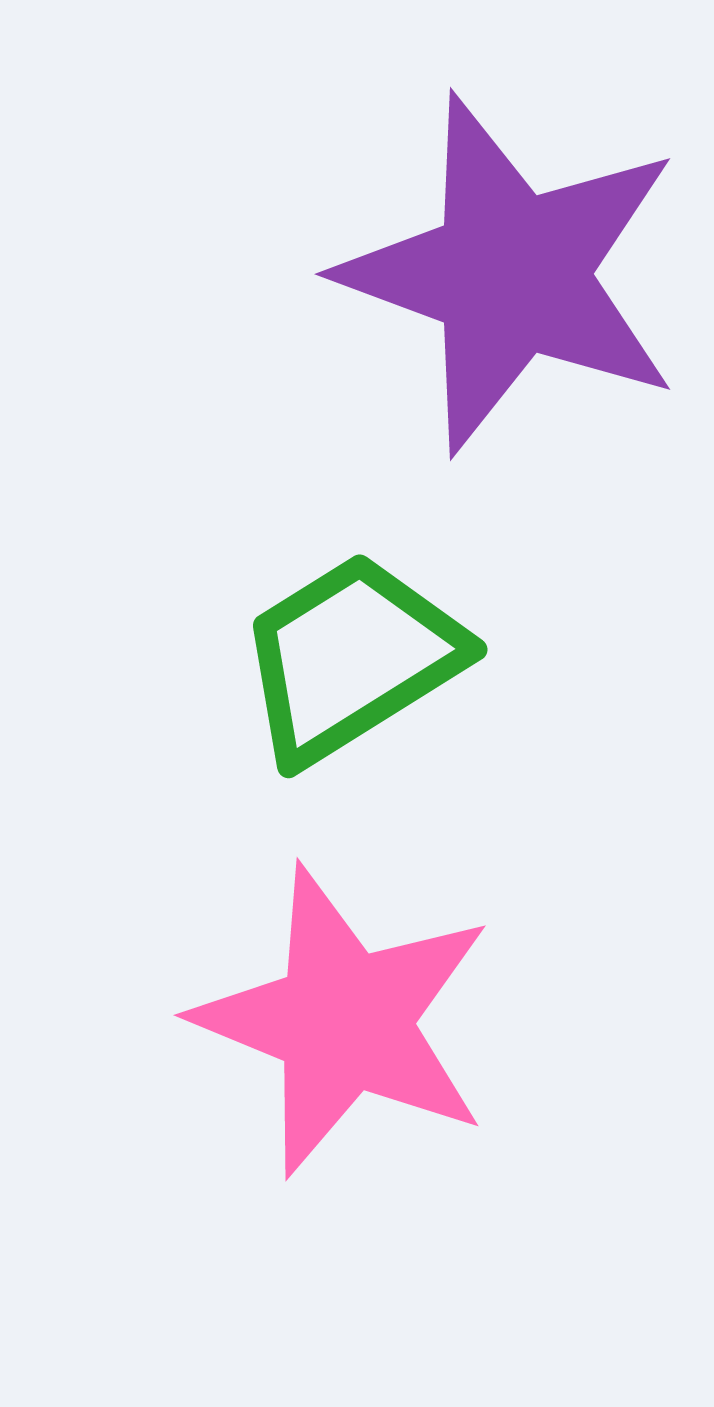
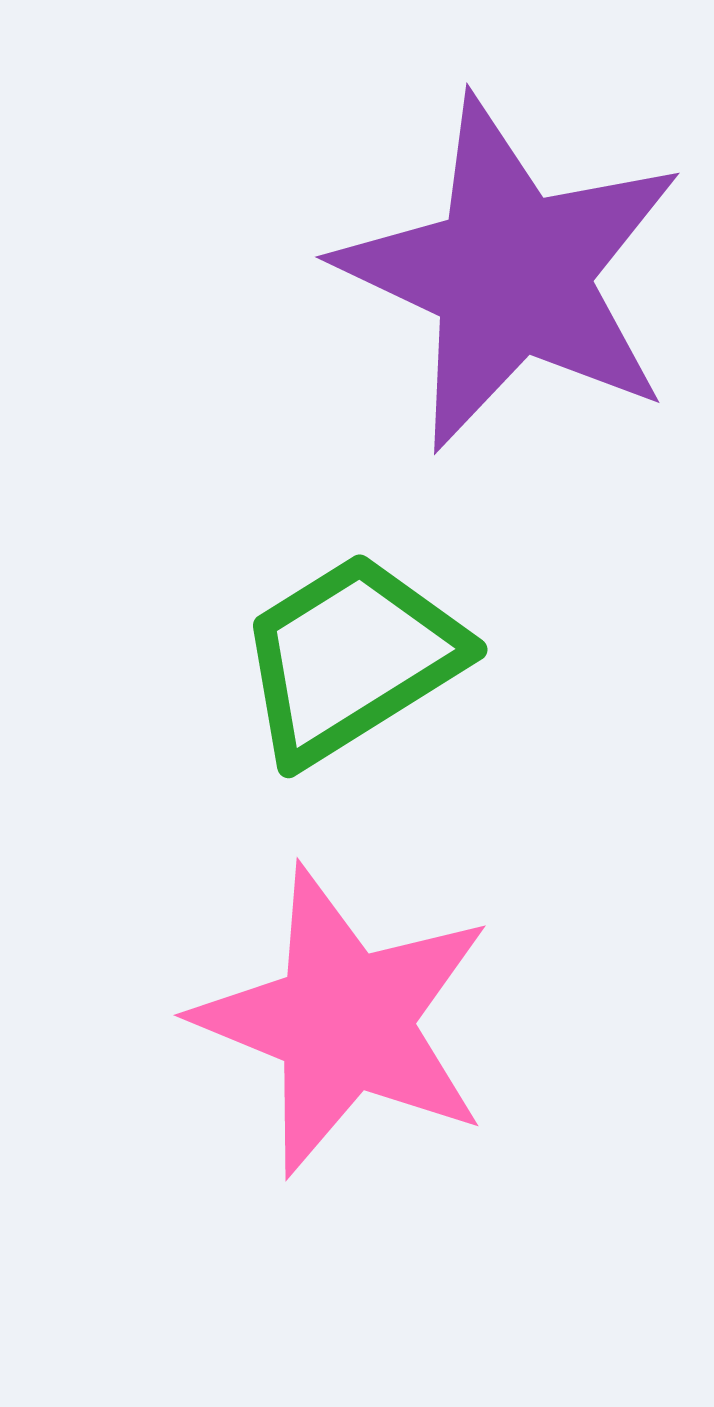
purple star: rotated 5 degrees clockwise
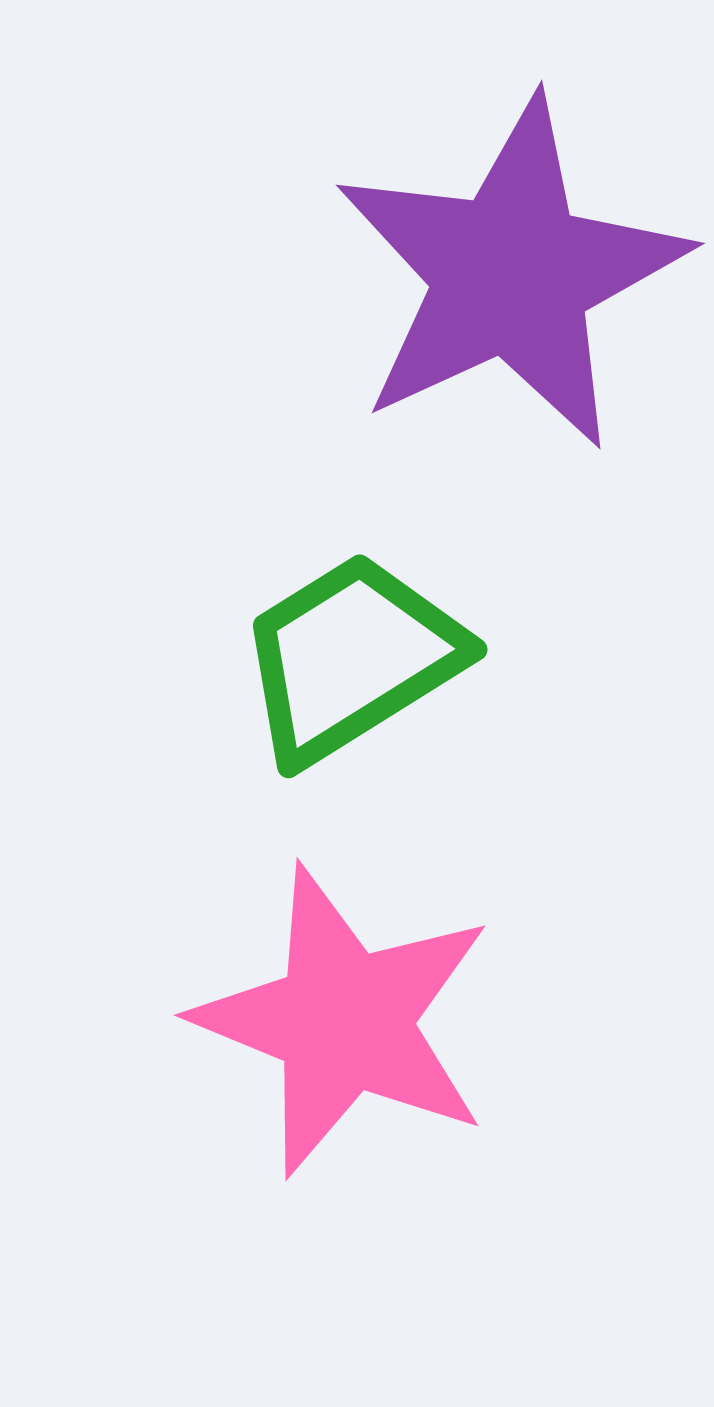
purple star: rotated 22 degrees clockwise
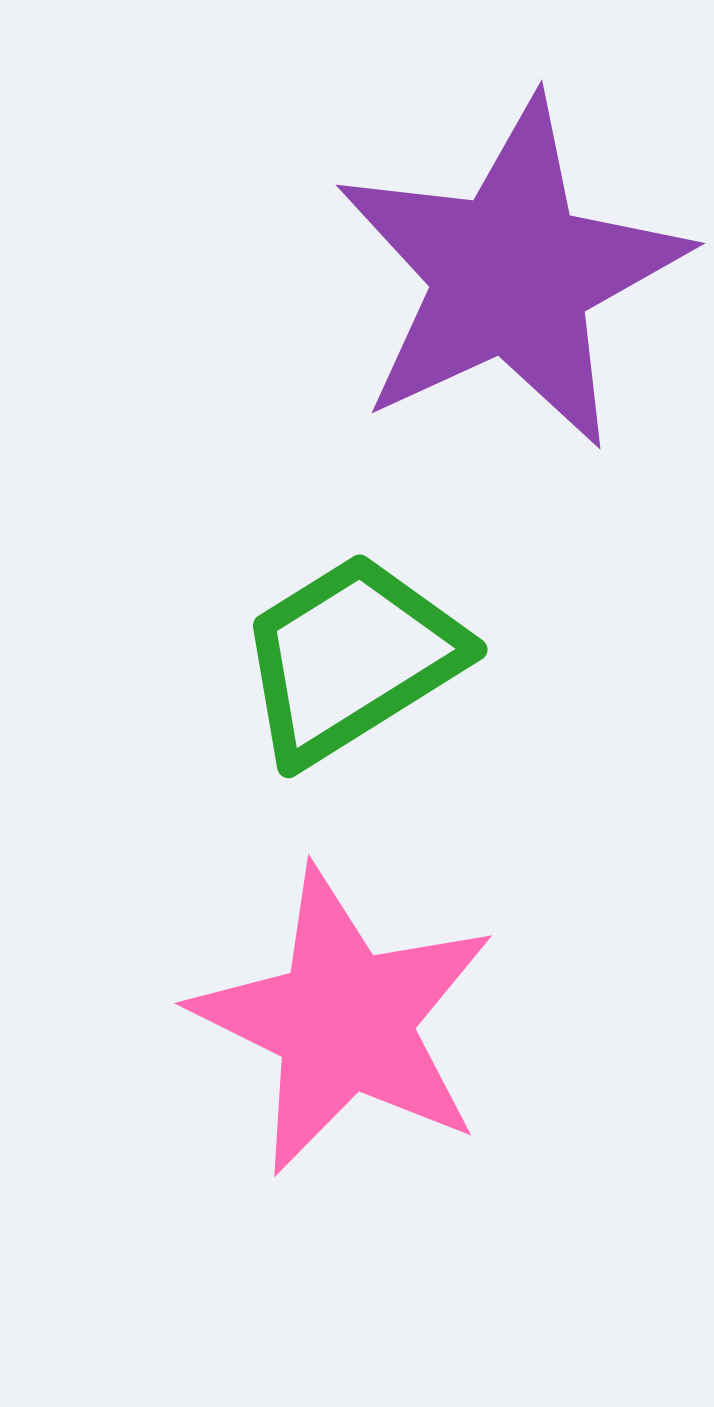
pink star: rotated 4 degrees clockwise
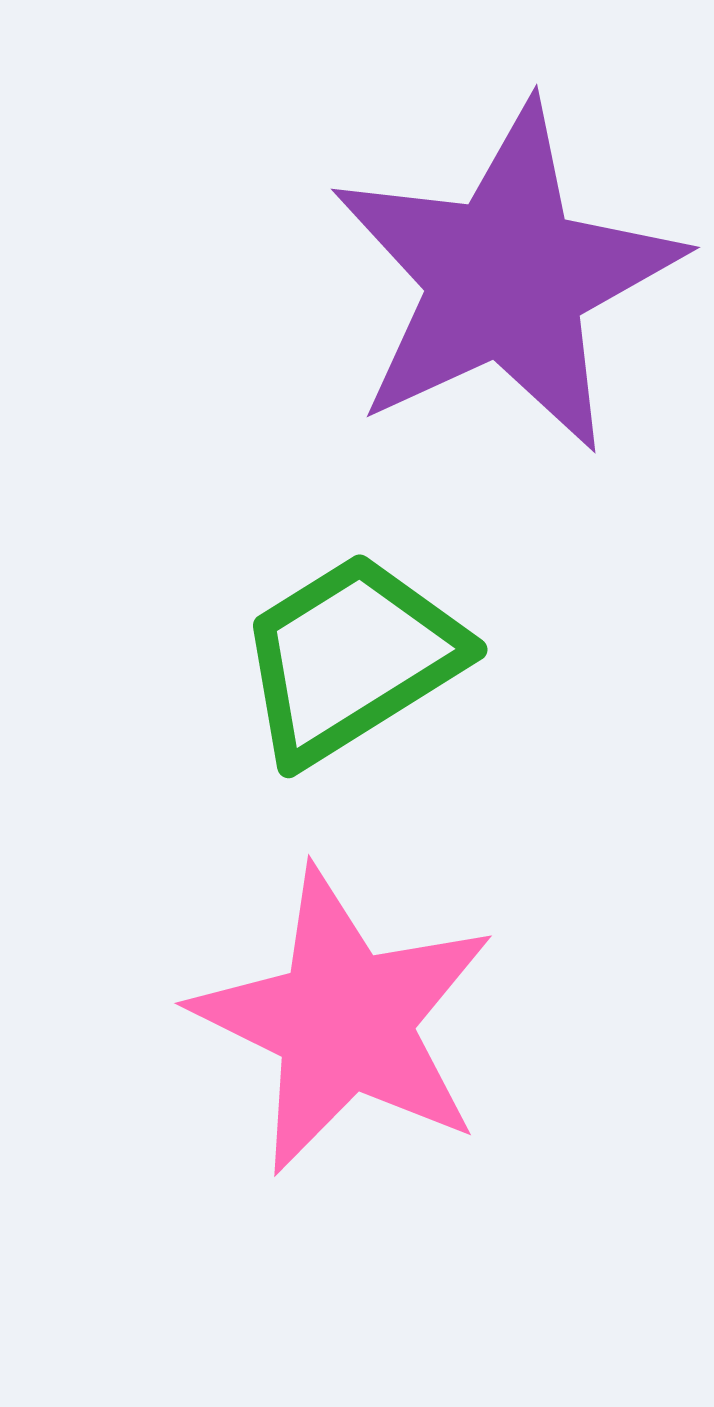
purple star: moved 5 px left, 4 px down
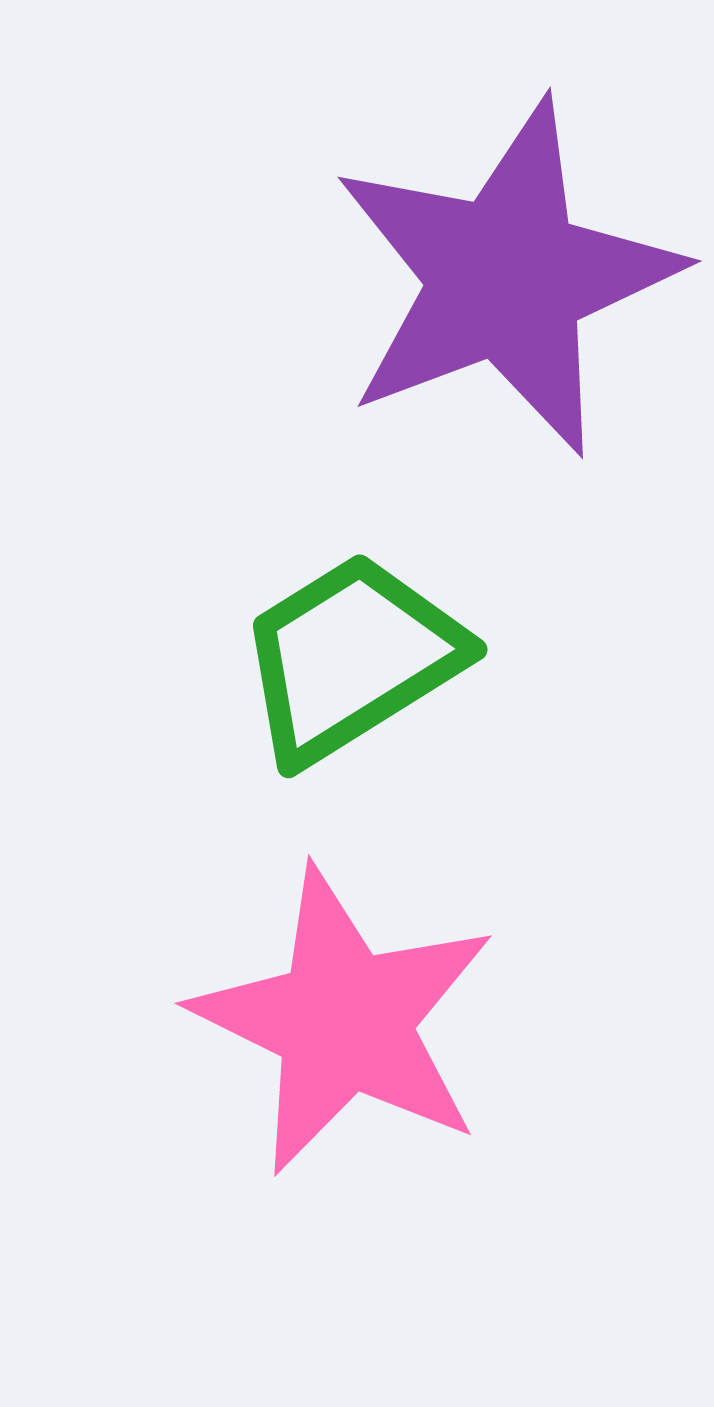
purple star: rotated 4 degrees clockwise
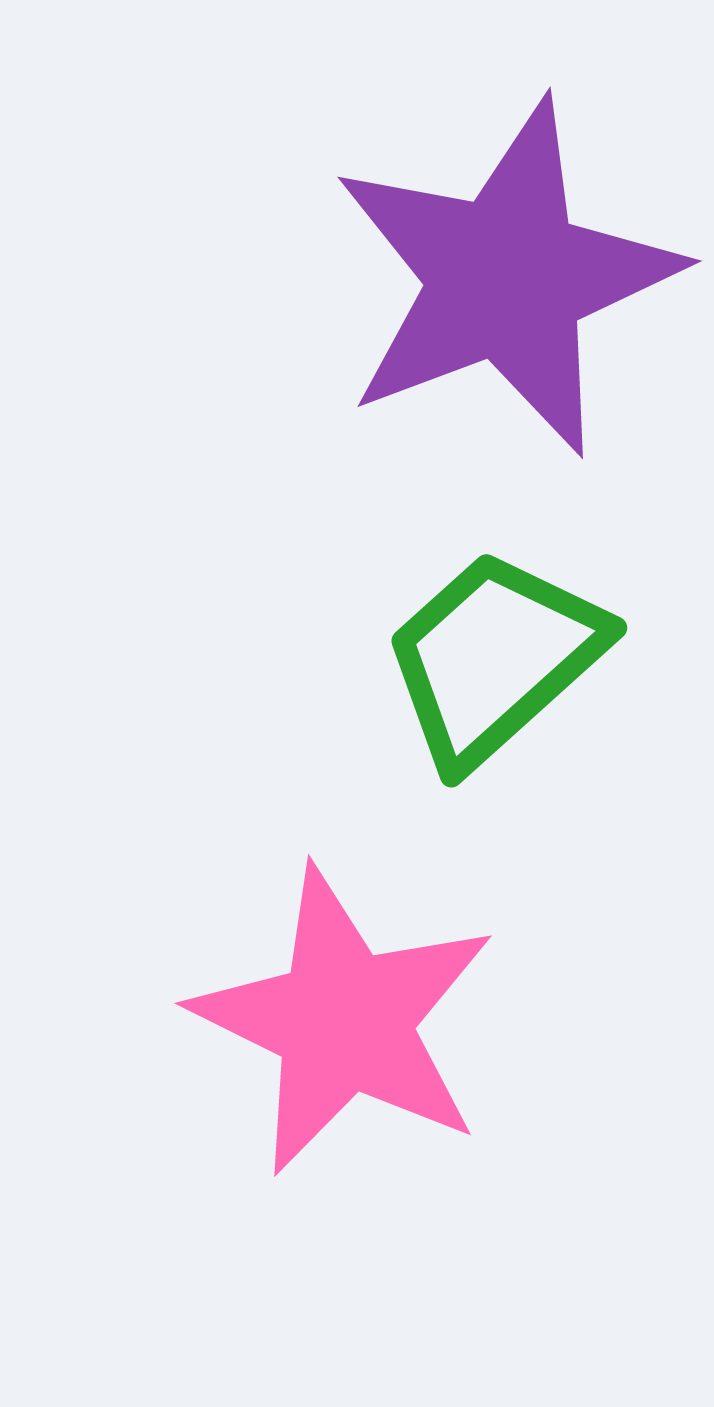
green trapezoid: moved 143 px right; rotated 10 degrees counterclockwise
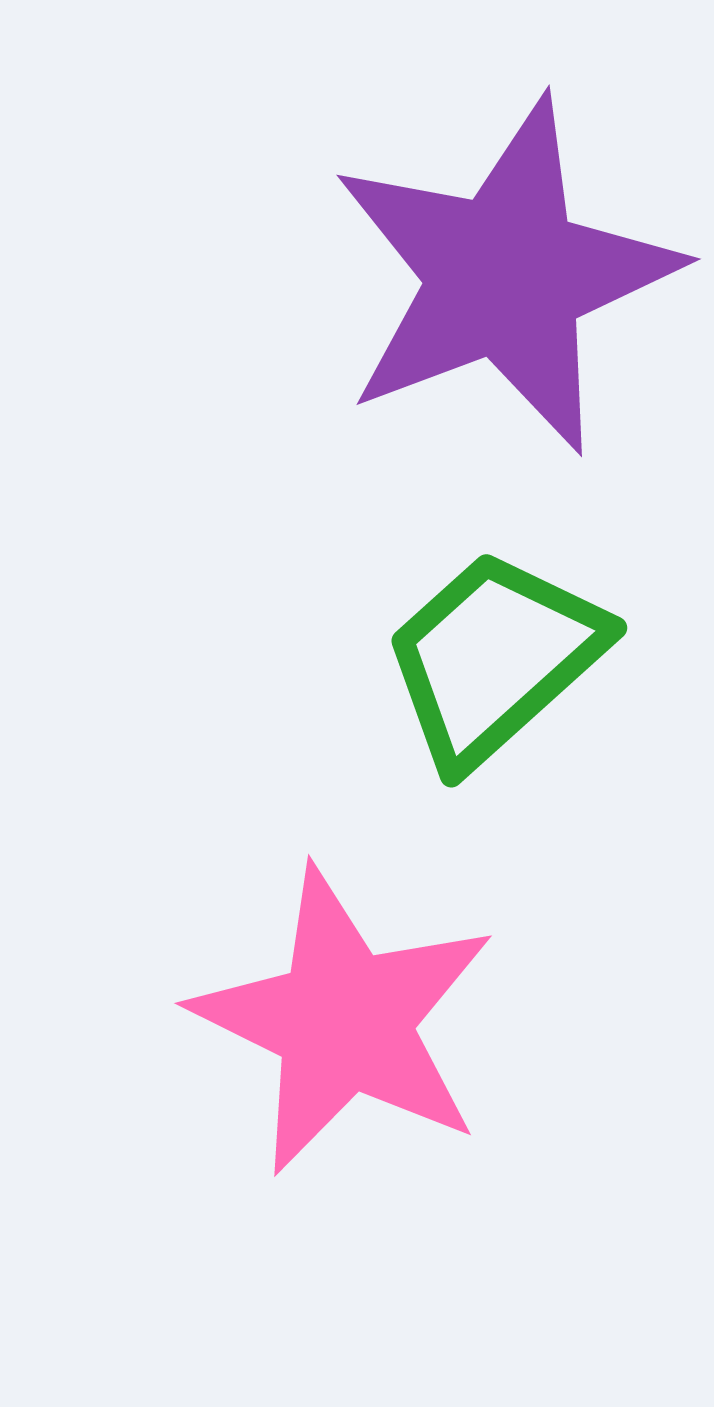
purple star: moved 1 px left, 2 px up
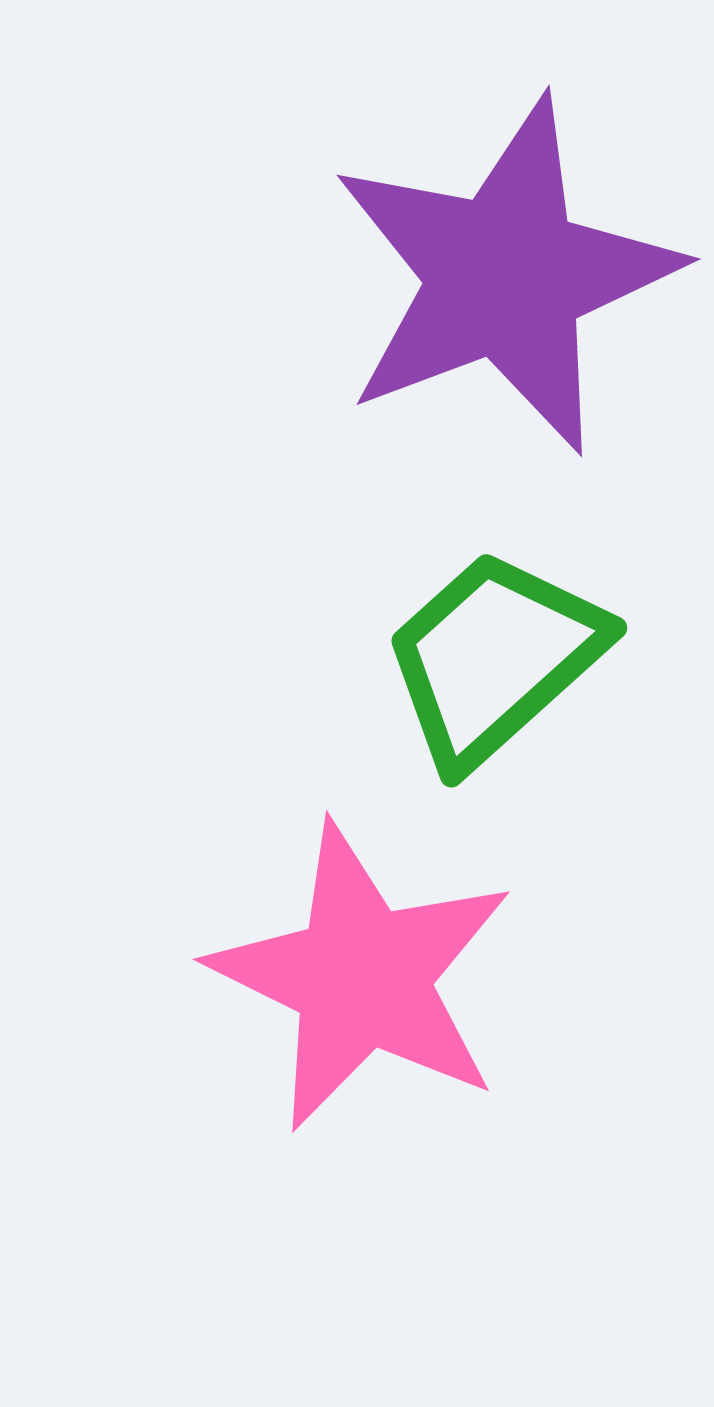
pink star: moved 18 px right, 44 px up
